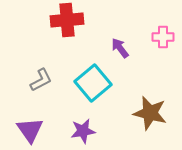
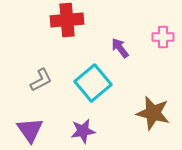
brown star: moved 3 px right
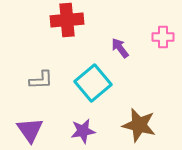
gray L-shape: rotated 25 degrees clockwise
brown star: moved 14 px left, 12 px down
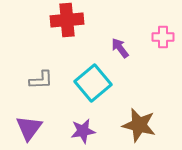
purple triangle: moved 1 px left, 2 px up; rotated 12 degrees clockwise
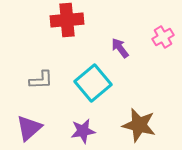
pink cross: rotated 30 degrees counterclockwise
purple triangle: rotated 12 degrees clockwise
